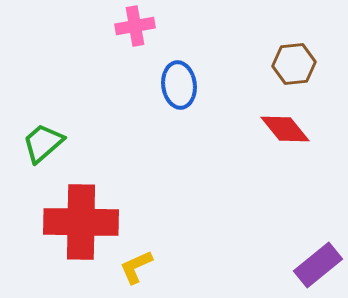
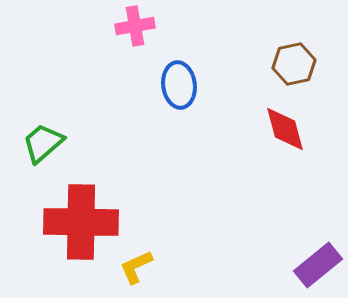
brown hexagon: rotated 6 degrees counterclockwise
red diamond: rotated 24 degrees clockwise
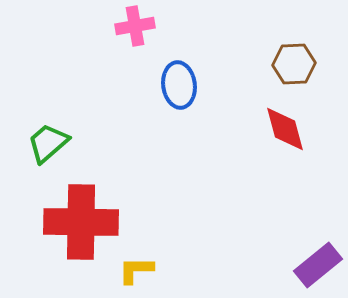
brown hexagon: rotated 9 degrees clockwise
green trapezoid: moved 5 px right
yellow L-shape: moved 3 px down; rotated 24 degrees clockwise
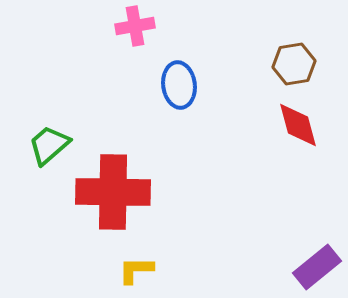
brown hexagon: rotated 6 degrees counterclockwise
red diamond: moved 13 px right, 4 px up
green trapezoid: moved 1 px right, 2 px down
red cross: moved 32 px right, 30 px up
purple rectangle: moved 1 px left, 2 px down
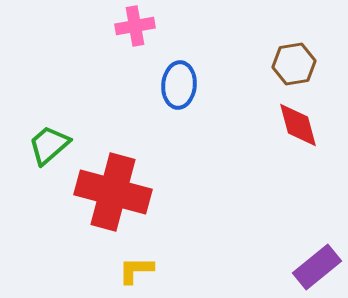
blue ellipse: rotated 12 degrees clockwise
red cross: rotated 14 degrees clockwise
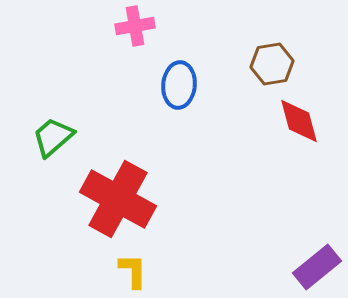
brown hexagon: moved 22 px left
red diamond: moved 1 px right, 4 px up
green trapezoid: moved 4 px right, 8 px up
red cross: moved 5 px right, 7 px down; rotated 14 degrees clockwise
yellow L-shape: moved 3 px left, 1 px down; rotated 90 degrees clockwise
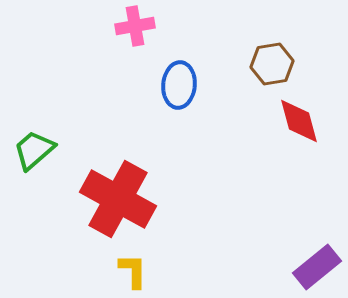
green trapezoid: moved 19 px left, 13 px down
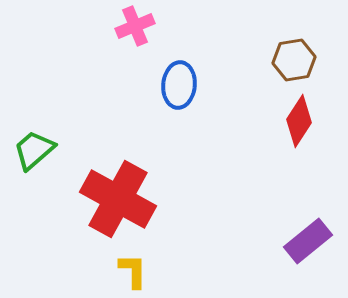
pink cross: rotated 12 degrees counterclockwise
brown hexagon: moved 22 px right, 4 px up
red diamond: rotated 48 degrees clockwise
purple rectangle: moved 9 px left, 26 px up
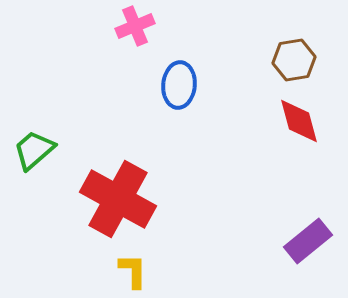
red diamond: rotated 48 degrees counterclockwise
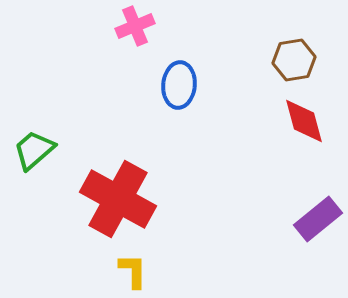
red diamond: moved 5 px right
purple rectangle: moved 10 px right, 22 px up
